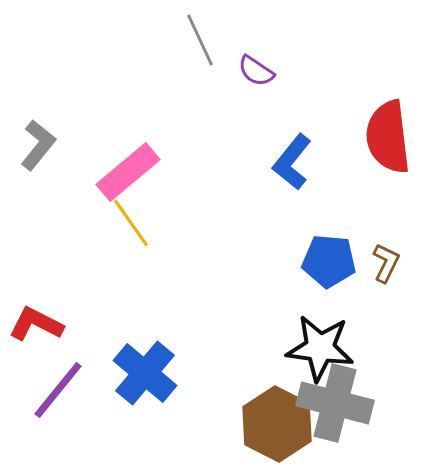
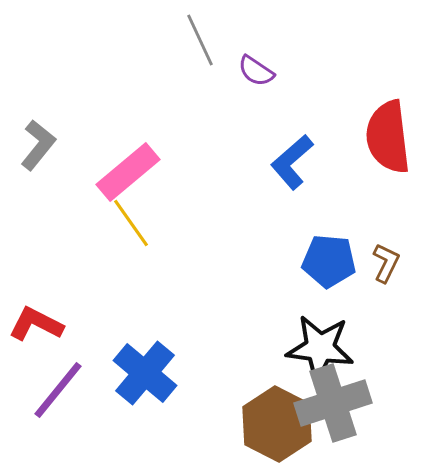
blue L-shape: rotated 10 degrees clockwise
gray cross: moved 2 px left; rotated 32 degrees counterclockwise
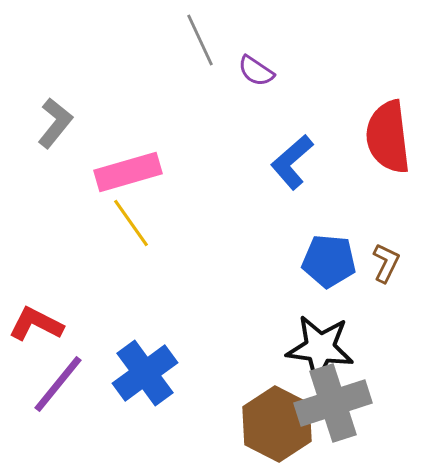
gray L-shape: moved 17 px right, 22 px up
pink rectangle: rotated 24 degrees clockwise
blue cross: rotated 14 degrees clockwise
purple line: moved 6 px up
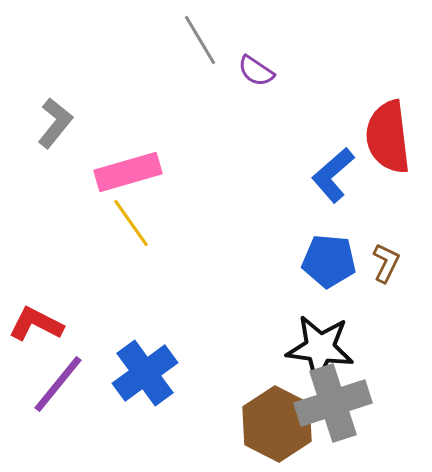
gray line: rotated 6 degrees counterclockwise
blue L-shape: moved 41 px right, 13 px down
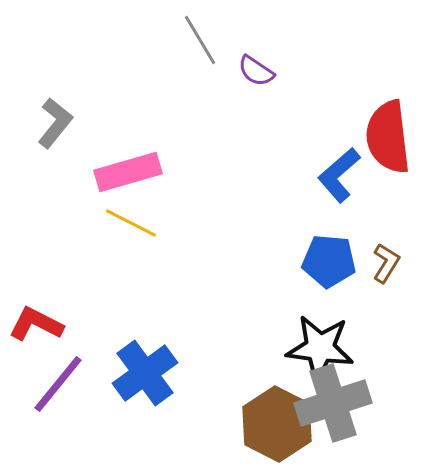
blue L-shape: moved 6 px right
yellow line: rotated 28 degrees counterclockwise
brown L-shape: rotated 6 degrees clockwise
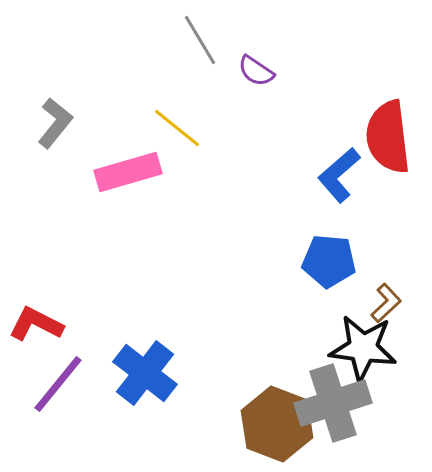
yellow line: moved 46 px right, 95 px up; rotated 12 degrees clockwise
brown L-shape: moved 40 px down; rotated 15 degrees clockwise
black star: moved 43 px right
blue cross: rotated 16 degrees counterclockwise
brown hexagon: rotated 6 degrees counterclockwise
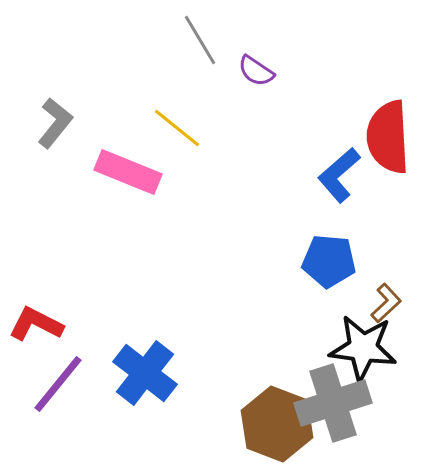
red semicircle: rotated 4 degrees clockwise
pink rectangle: rotated 38 degrees clockwise
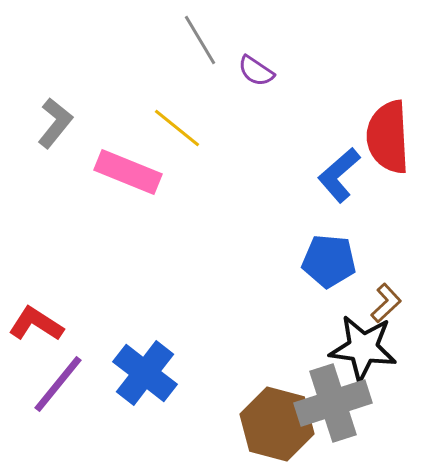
red L-shape: rotated 6 degrees clockwise
brown hexagon: rotated 6 degrees counterclockwise
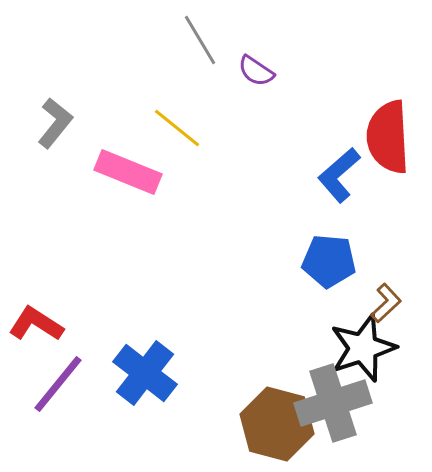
black star: rotated 26 degrees counterclockwise
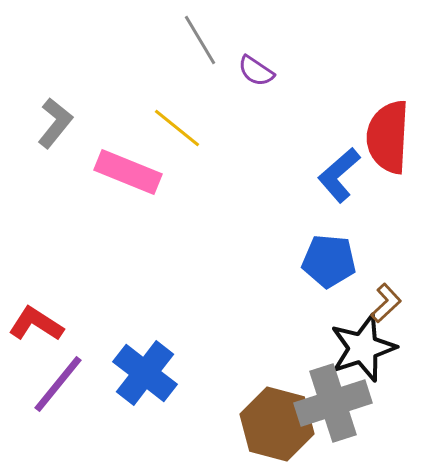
red semicircle: rotated 6 degrees clockwise
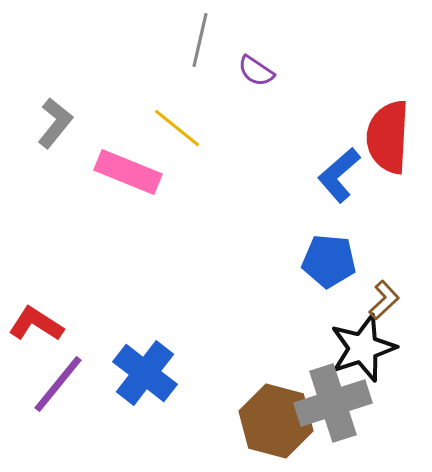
gray line: rotated 44 degrees clockwise
brown L-shape: moved 2 px left, 3 px up
brown hexagon: moved 1 px left, 3 px up
